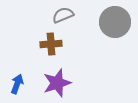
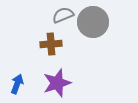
gray circle: moved 22 px left
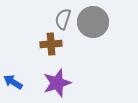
gray semicircle: moved 4 px down; rotated 50 degrees counterclockwise
blue arrow: moved 4 px left, 2 px up; rotated 78 degrees counterclockwise
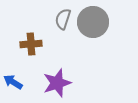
brown cross: moved 20 px left
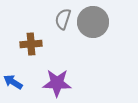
purple star: rotated 20 degrees clockwise
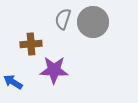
purple star: moved 3 px left, 13 px up
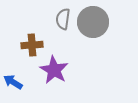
gray semicircle: rotated 10 degrees counterclockwise
brown cross: moved 1 px right, 1 px down
purple star: rotated 28 degrees clockwise
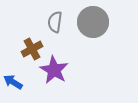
gray semicircle: moved 8 px left, 3 px down
brown cross: moved 4 px down; rotated 25 degrees counterclockwise
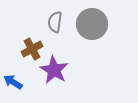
gray circle: moved 1 px left, 2 px down
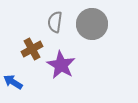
purple star: moved 7 px right, 5 px up
